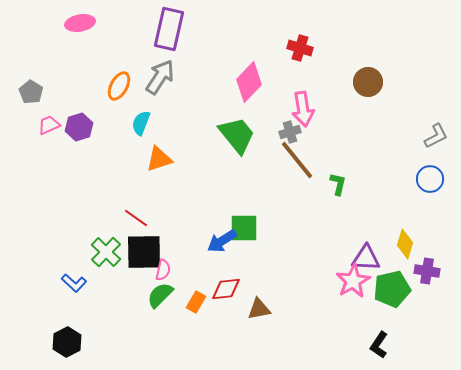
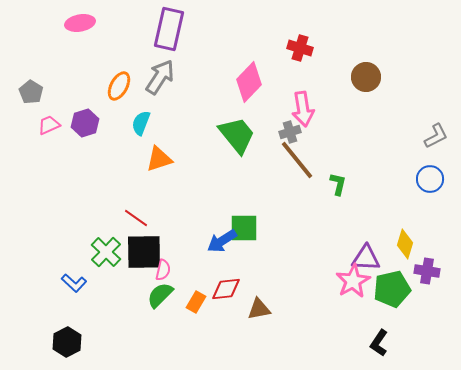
brown circle: moved 2 px left, 5 px up
purple hexagon: moved 6 px right, 4 px up
black L-shape: moved 2 px up
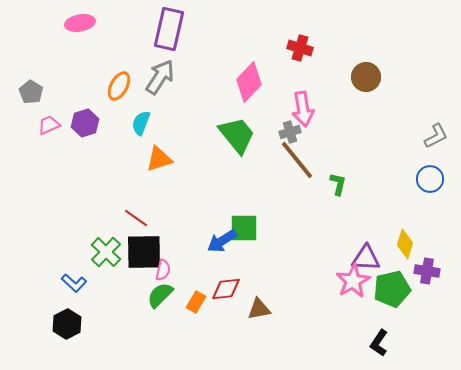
black hexagon: moved 18 px up
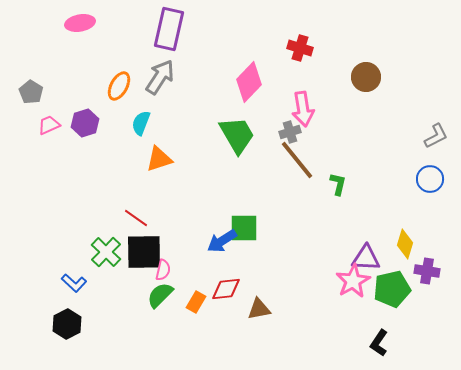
green trapezoid: rotated 9 degrees clockwise
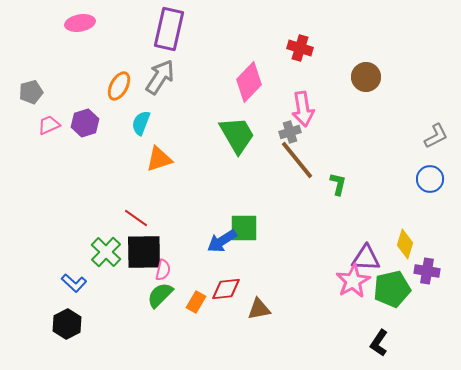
gray pentagon: rotated 25 degrees clockwise
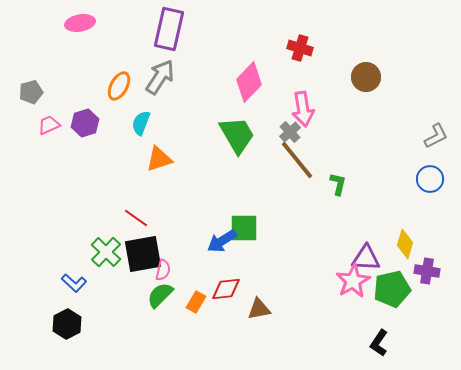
gray cross: rotated 25 degrees counterclockwise
black square: moved 1 px left, 2 px down; rotated 9 degrees counterclockwise
